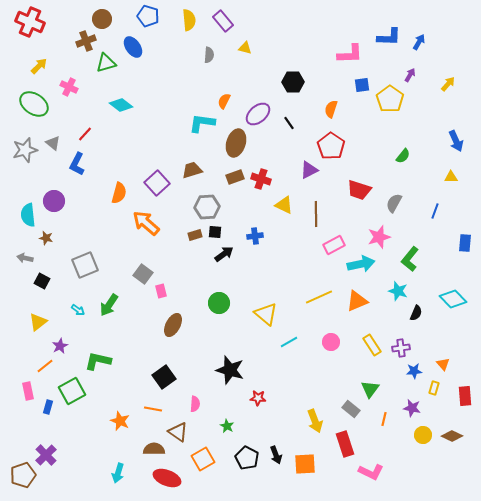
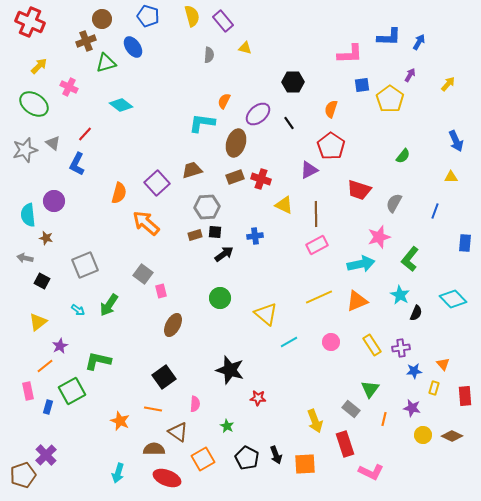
yellow semicircle at (189, 20): moved 3 px right, 4 px up; rotated 10 degrees counterclockwise
pink rectangle at (334, 245): moved 17 px left
cyan star at (398, 291): moved 2 px right, 4 px down; rotated 12 degrees clockwise
green circle at (219, 303): moved 1 px right, 5 px up
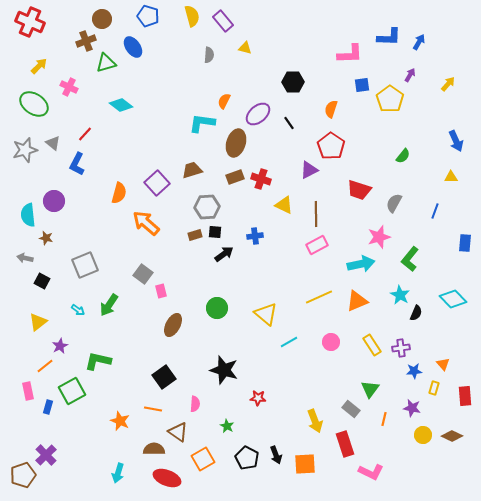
green circle at (220, 298): moved 3 px left, 10 px down
black star at (230, 370): moved 6 px left
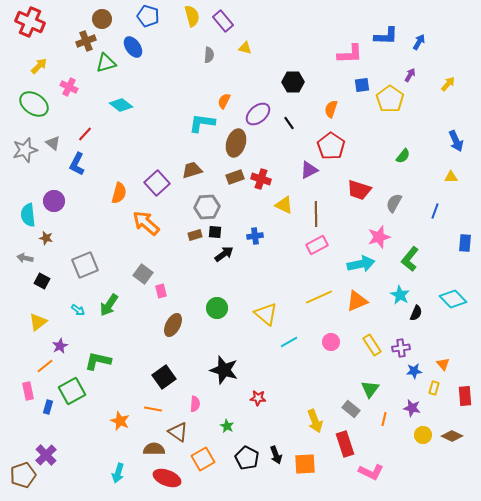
blue L-shape at (389, 37): moved 3 px left, 1 px up
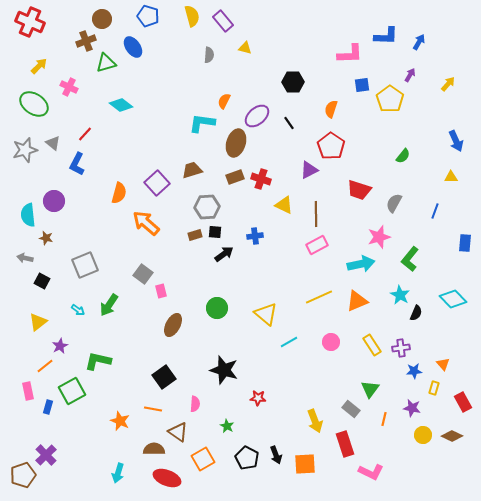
purple ellipse at (258, 114): moved 1 px left, 2 px down
red rectangle at (465, 396): moved 2 px left, 6 px down; rotated 24 degrees counterclockwise
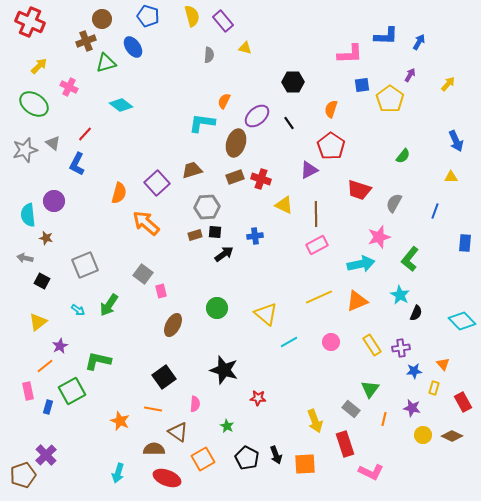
cyan diamond at (453, 299): moved 9 px right, 22 px down
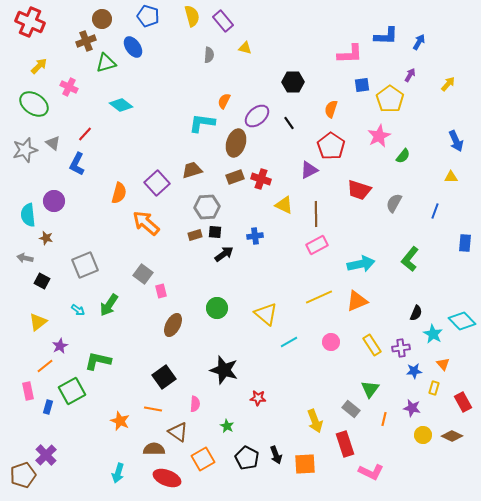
pink star at (379, 237): moved 101 px up; rotated 10 degrees counterclockwise
cyan star at (400, 295): moved 33 px right, 39 px down
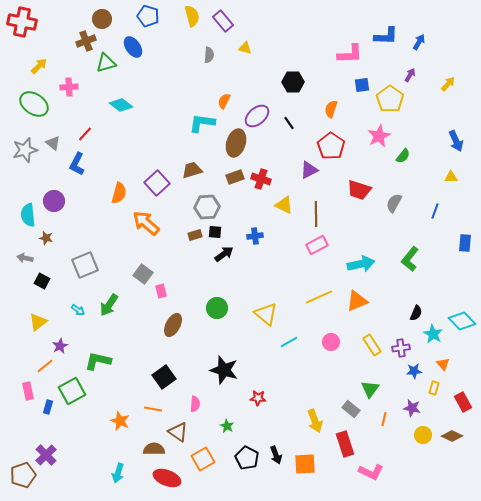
red cross at (30, 22): moved 8 px left; rotated 12 degrees counterclockwise
pink cross at (69, 87): rotated 30 degrees counterclockwise
